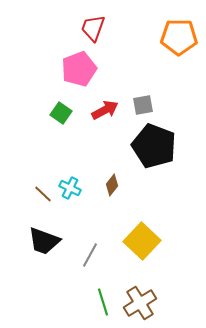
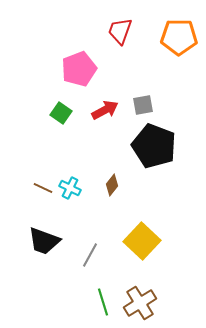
red trapezoid: moved 27 px right, 3 px down
brown line: moved 6 px up; rotated 18 degrees counterclockwise
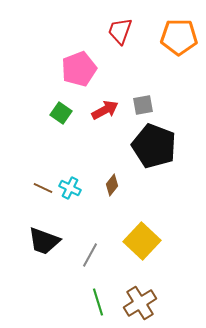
green line: moved 5 px left
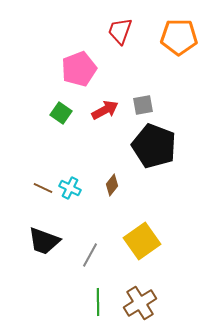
yellow square: rotated 12 degrees clockwise
green line: rotated 16 degrees clockwise
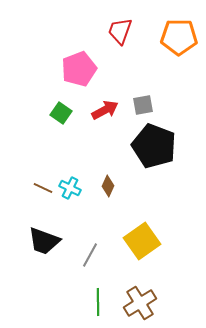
brown diamond: moved 4 px left, 1 px down; rotated 15 degrees counterclockwise
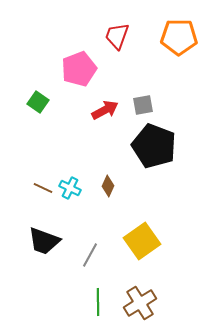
red trapezoid: moved 3 px left, 5 px down
green square: moved 23 px left, 11 px up
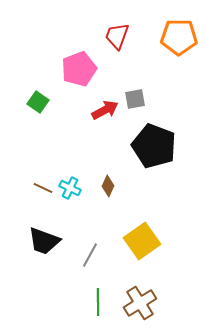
gray square: moved 8 px left, 6 px up
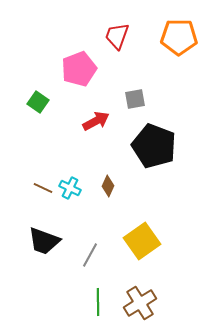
red arrow: moved 9 px left, 11 px down
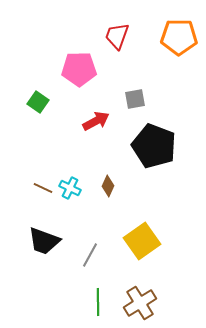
pink pentagon: rotated 20 degrees clockwise
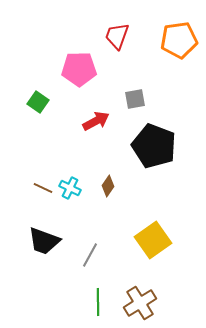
orange pentagon: moved 3 px down; rotated 9 degrees counterclockwise
brown diamond: rotated 10 degrees clockwise
yellow square: moved 11 px right, 1 px up
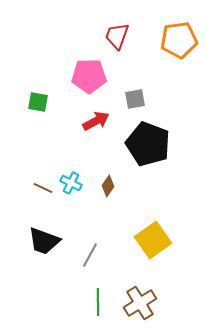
pink pentagon: moved 10 px right, 7 px down
green square: rotated 25 degrees counterclockwise
black pentagon: moved 6 px left, 2 px up
cyan cross: moved 1 px right, 5 px up
